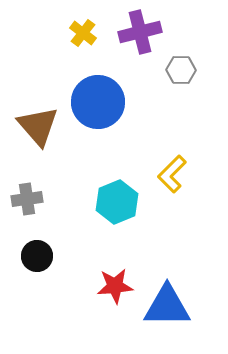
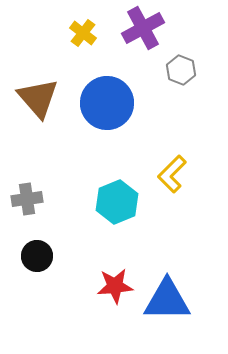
purple cross: moved 3 px right, 4 px up; rotated 15 degrees counterclockwise
gray hexagon: rotated 20 degrees clockwise
blue circle: moved 9 px right, 1 px down
brown triangle: moved 28 px up
blue triangle: moved 6 px up
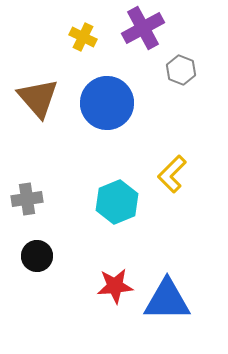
yellow cross: moved 4 px down; rotated 12 degrees counterclockwise
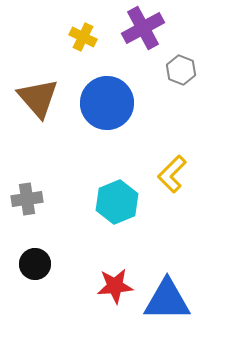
black circle: moved 2 px left, 8 px down
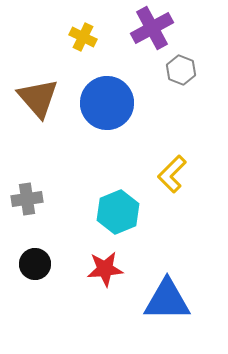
purple cross: moved 9 px right
cyan hexagon: moved 1 px right, 10 px down
red star: moved 10 px left, 17 px up
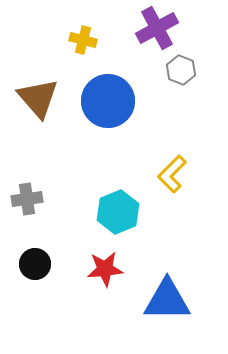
purple cross: moved 5 px right
yellow cross: moved 3 px down; rotated 12 degrees counterclockwise
blue circle: moved 1 px right, 2 px up
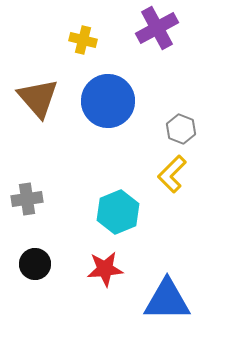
gray hexagon: moved 59 px down
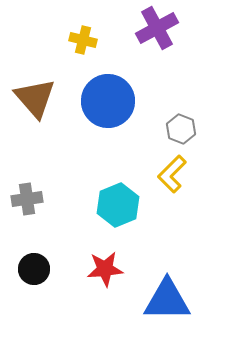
brown triangle: moved 3 px left
cyan hexagon: moved 7 px up
black circle: moved 1 px left, 5 px down
